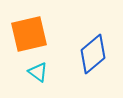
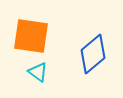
orange square: moved 2 px right, 2 px down; rotated 21 degrees clockwise
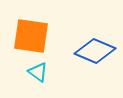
blue diamond: moved 2 px right, 3 px up; rotated 63 degrees clockwise
